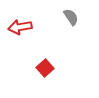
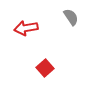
red arrow: moved 6 px right, 1 px down
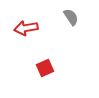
red square: rotated 18 degrees clockwise
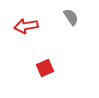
red arrow: moved 2 px up
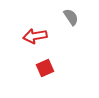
red arrow: moved 9 px right, 10 px down
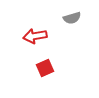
gray semicircle: moved 1 px right, 1 px down; rotated 108 degrees clockwise
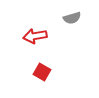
red square: moved 3 px left, 4 px down; rotated 36 degrees counterclockwise
